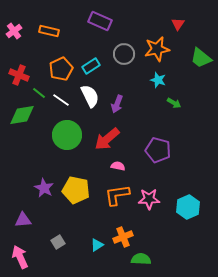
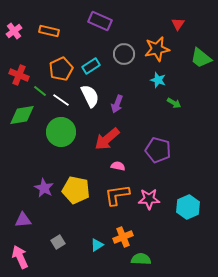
green line: moved 1 px right, 2 px up
green circle: moved 6 px left, 3 px up
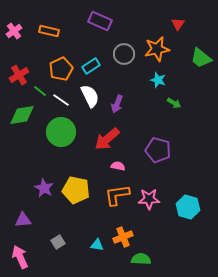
red cross: rotated 36 degrees clockwise
cyan hexagon: rotated 20 degrees counterclockwise
cyan triangle: rotated 40 degrees clockwise
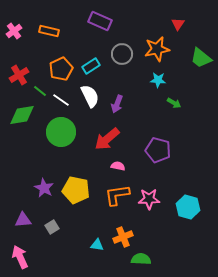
gray circle: moved 2 px left
cyan star: rotated 14 degrees counterclockwise
gray square: moved 6 px left, 15 px up
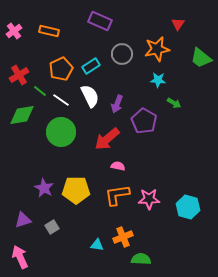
purple pentagon: moved 14 px left, 29 px up; rotated 15 degrees clockwise
yellow pentagon: rotated 12 degrees counterclockwise
purple triangle: rotated 12 degrees counterclockwise
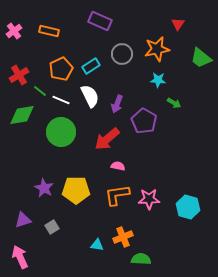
white line: rotated 12 degrees counterclockwise
